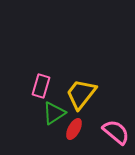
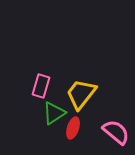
red ellipse: moved 1 px left, 1 px up; rotated 10 degrees counterclockwise
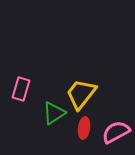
pink rectangle: moved 20 px left, 3 px down
red ellipse: moved 11 px right; rotated 10 degrees counterclockwise
pink semicircle: rotated 68 degrees counterclockwise
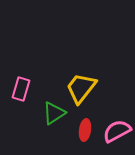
yellow trapezoid: moved 6 px up
red ellipse: moved 1 px right, 2 px down
pink semicircle: moved 1 px right, 1 px up
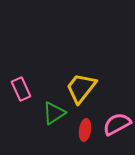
pink rectangle: rotated 40 degrees counterclockwise
pink semicircle: moved 7 px up
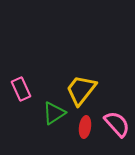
yellow trapezoid: moved 2 px down
pink semicircle: rotated 76 degrees clockwise
red ellipse: moved 3 px up
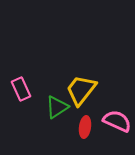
green triangle: moved 3 px right, 6 px up
pink semicircle: moved 3 px up; rotated 24 degrees counterclockwise
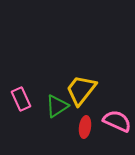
pink rectangle: moved 10 px down
green triangle: moved 1 px up
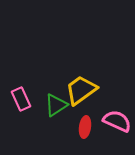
yellow trapezoid: rotated 16 degrees clockwise
green triangle: moved 1 px left, 1 px up
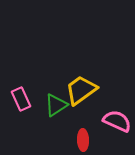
red ellipse: moved 2 px left, 13 px down; rotated 10 degrees counterclockwise
